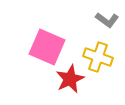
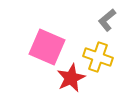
gray L-shape: rotated 105 degrees clockwise
red star: moved 1 px right, 1 px up
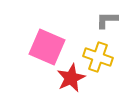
gray L-shape: rotated 40 degrees clockwise
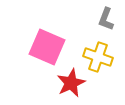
gray L-shape: moved 1 px left, 1 px up; rotated 70 degrees counterclockwise
red star: moved 5 px down
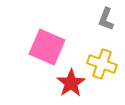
yellow cross: moved 4 px right, 7 px down
red star: rotated 8 degrees counterclockwise
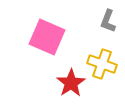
gray L-shape: moved 2 px right, 2 px down
pink square: moved 10 px up
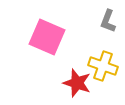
yellow cross: moved 1 px right, 2 px down
red star: moved 6 px right; rotated 20 degrees counterclockwise
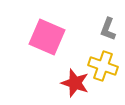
gray L-shape: moved 8 px down
red star: moved 2 px left
